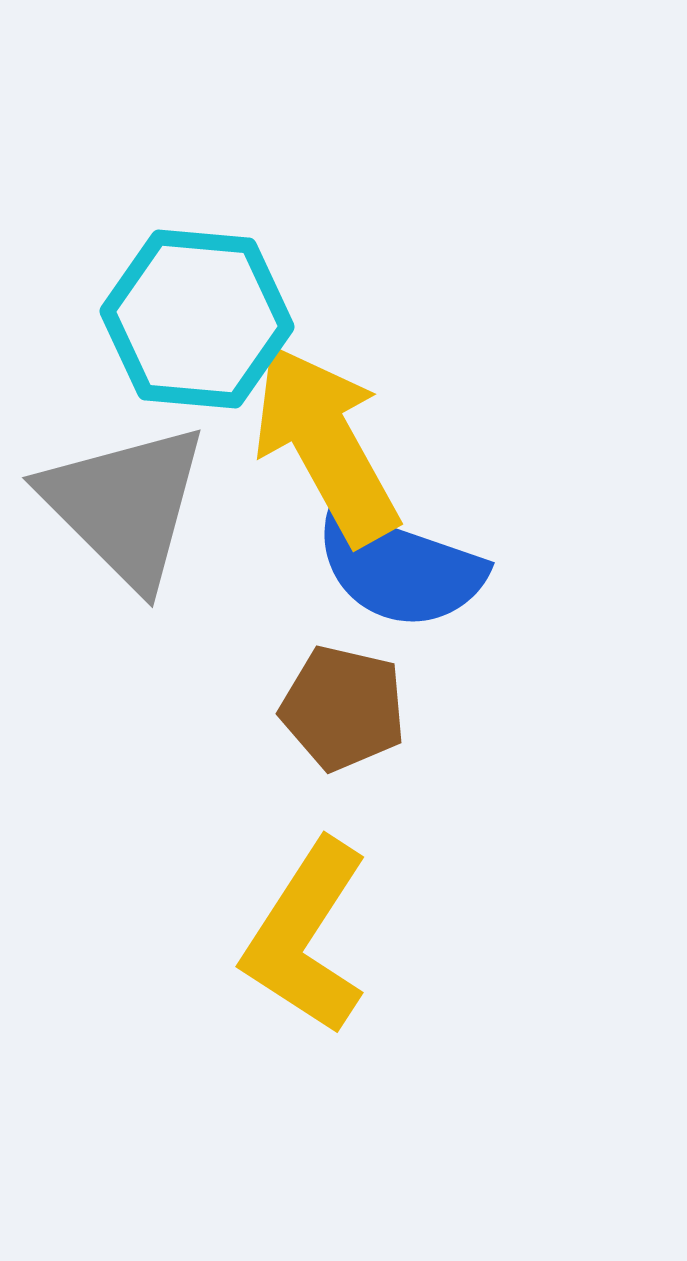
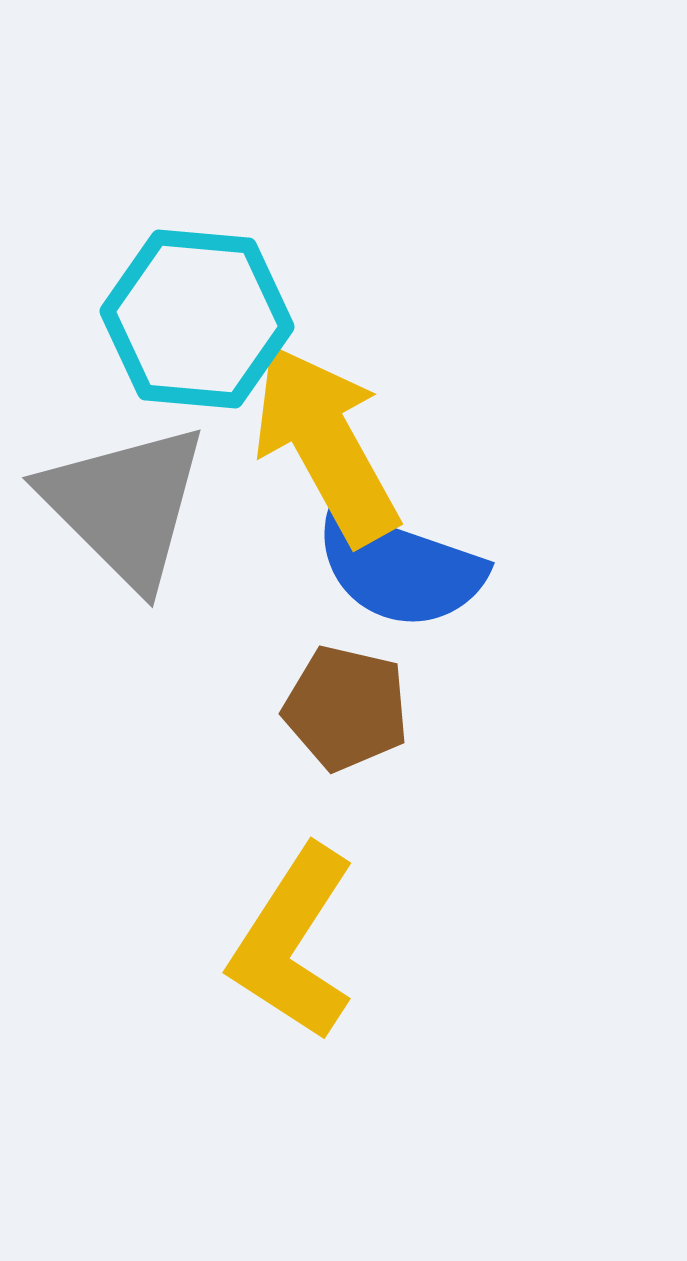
brown pentagon: moved 3 px right
yellow L-shape: moved 13 px left, 6 px down
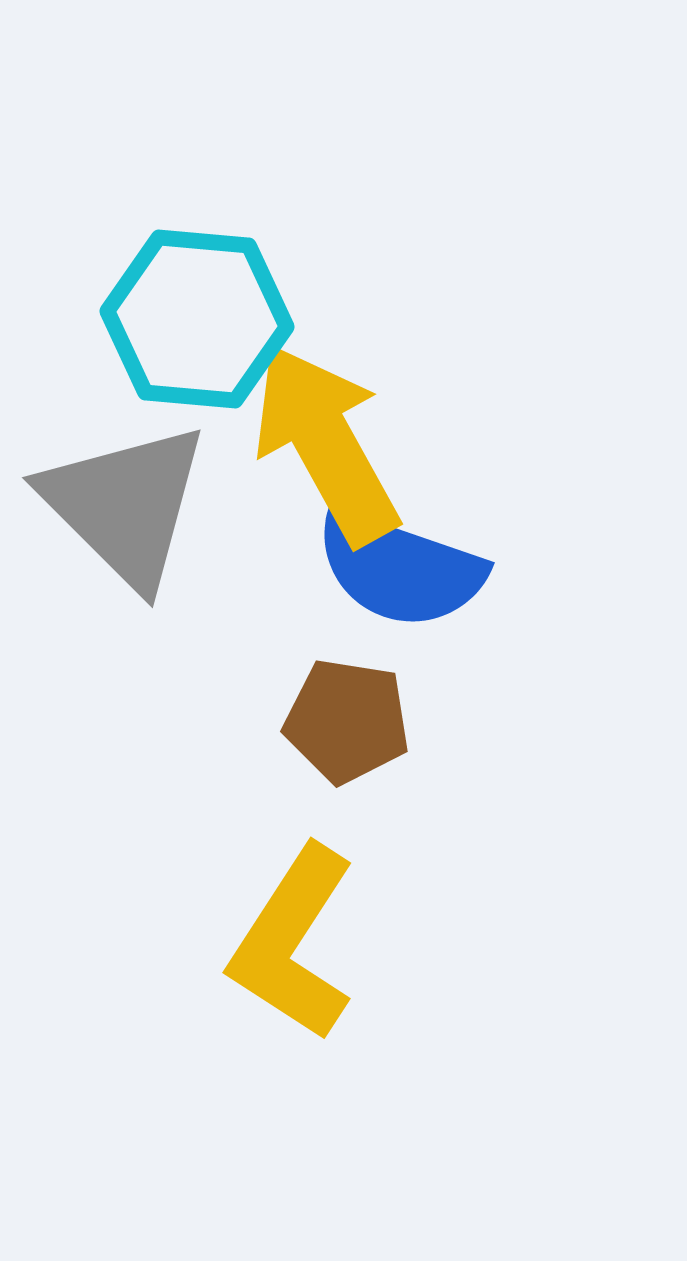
brown pentagon: moved 1 px right, 13 px down; rotated 4 degrees counterclockwise
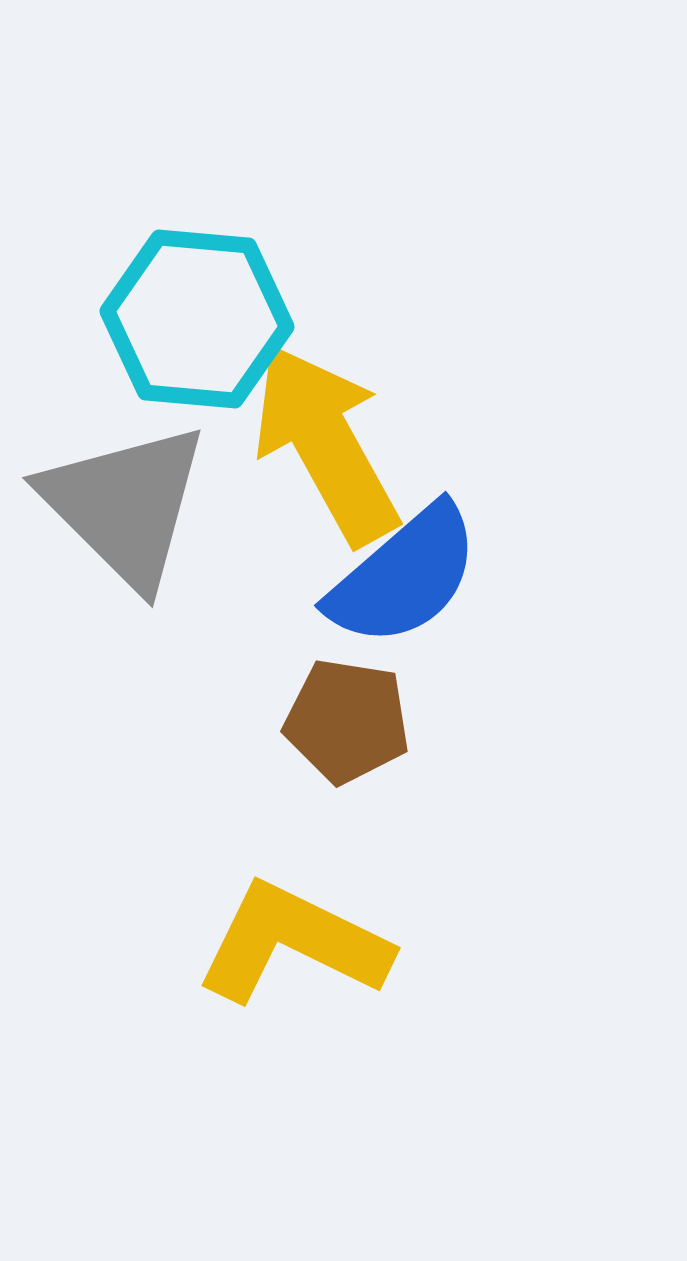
blue semicircle: moved 4 px right, 7 px down; rotated 60 degrees counterclockwise
yellow L-shape: rotated 83 degrees clockwise
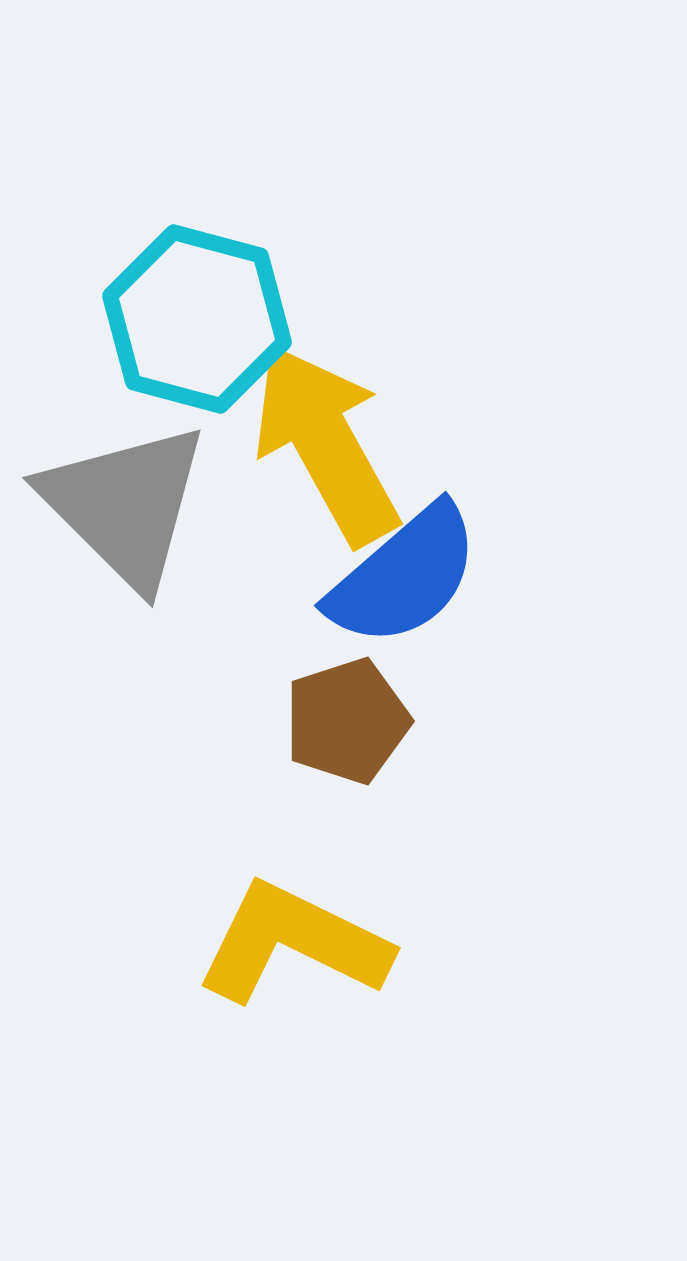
cyan hexagon: rotated 10 degrees clockwise
brown pentagon: rotated 27 degrees counterclockwise
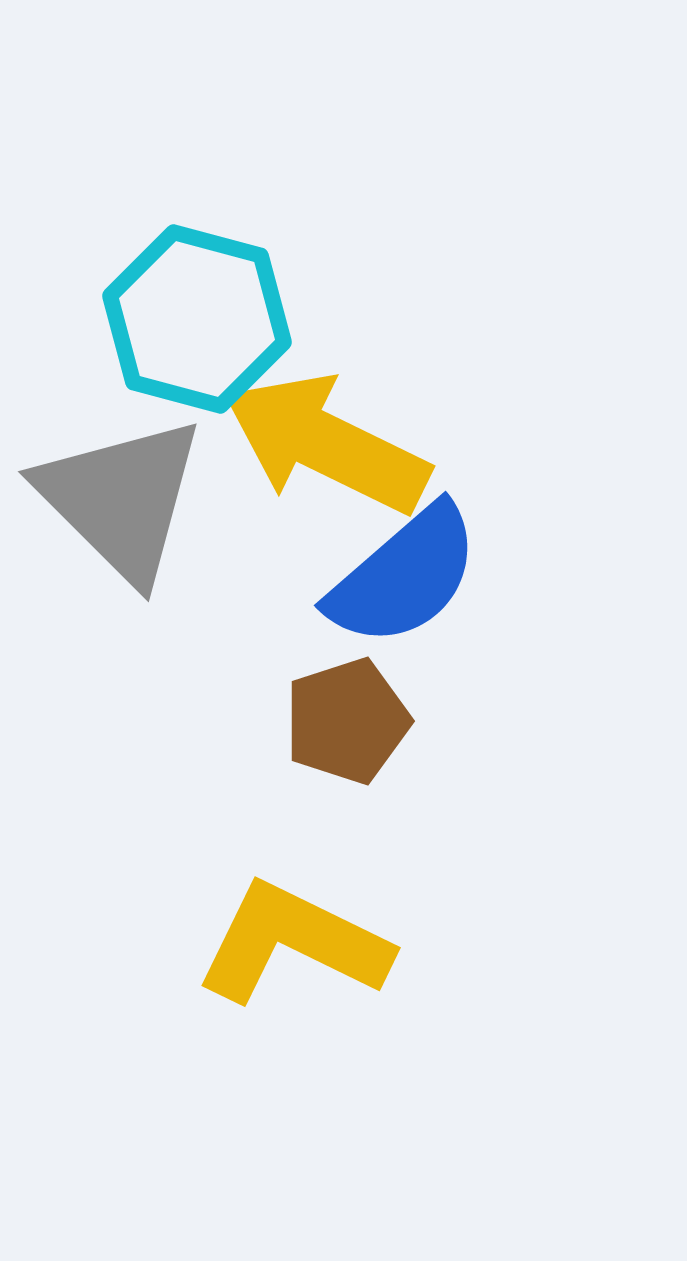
yellow arrow: rotated 35 degrees counterclockwise
gray triangle: moved 4 px left, 6 px up
